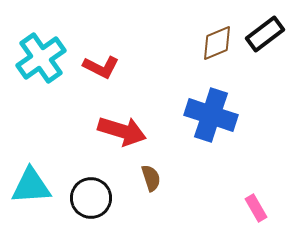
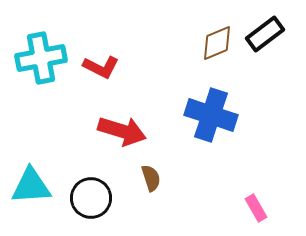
cyan cross: rotated 24 degrees clockwise
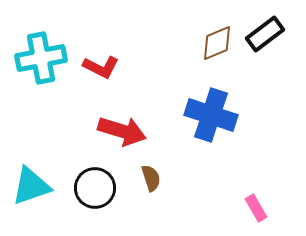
cyan triangle: rotated 15 degrees counterclockwise
black circle: moved 4 px right, 10 px up
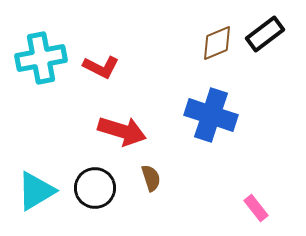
cyan triangle: moved 5 px right, 5 px down; rotated 12 degrees counterclockwise
pink rectangle: rotated 8 degrees counterclockwise
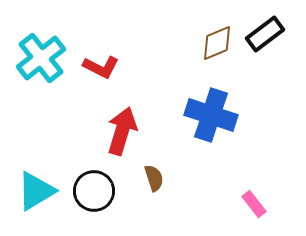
cyan cross: rotated 27 degrees counterclockwise
red arrow: rotated 90 degrees counterclockwise
brown semicircle: moved 3 px right
black circle: moved 1 px left, 3 px down
pink rectangle: moved 2 px left, 4 px up
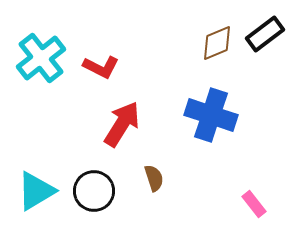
red arrow: moved 7 px up; rotated 15 degrees clockwise
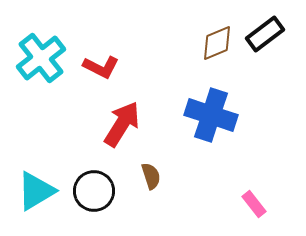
brown semicircle: moved 3 px left, 2 px up
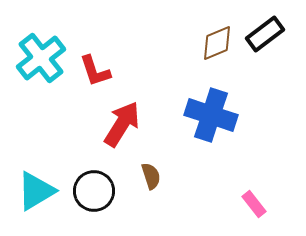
red L-shape: moved 6 px left, 4 px down; rotated 45 degrees clockwise
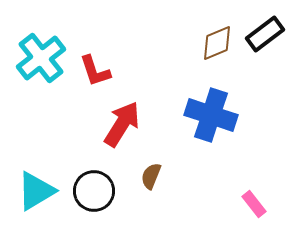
brown semicircle: rotated 140 degrees counterclockwise
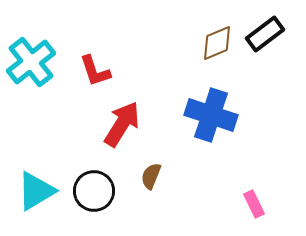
cyan cross: moved 10 px left, 4 px down
pink rectangle: rotated 12 degrees clockwise
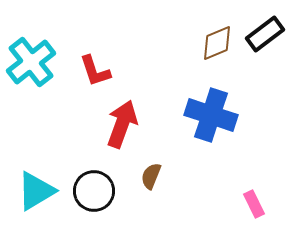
red arrow: rotated 12 degrees counterclockwise
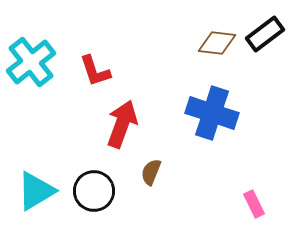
brown diamond: rotated 30 degrees clockwise
blue cross: moved 1 px right, 2 px up
brown semicircle: moved 4 px up
